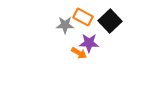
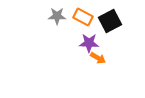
black square: rotated 15 degrees clockwise
gray star: moved 8 px left, 9 px up
orange arrow: moved 19 px right, 5 px down
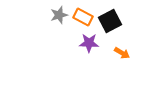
gray star: moved 2 px right, 1 px up; rotated 18 degrees counterclockwise
orange arrow: moved 24 px right, 5 px up
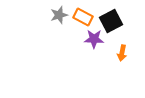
black square: moved 1 px right
purple star: moved 5 px right, 4 px up
orange arrow: rotated 70 degrees clockwise
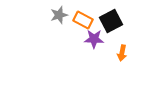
orange rectangle: moved 3 px down
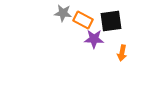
gray star: moved 4 px right, 2 px up; rotated 24 degrees clockwise
black square: rotated 20 degrees clockwise
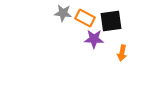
orange rectangle: moved 2 px right, 2 px up
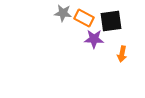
orange rectangle: moved 1 px left
orange arrow: moved 1 px down
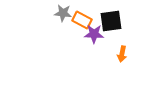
orange rectangle: moved 2 px left, 2 px down
purple star: moved 5 px up
